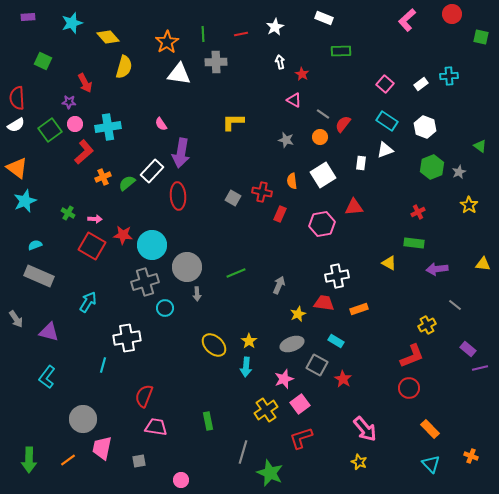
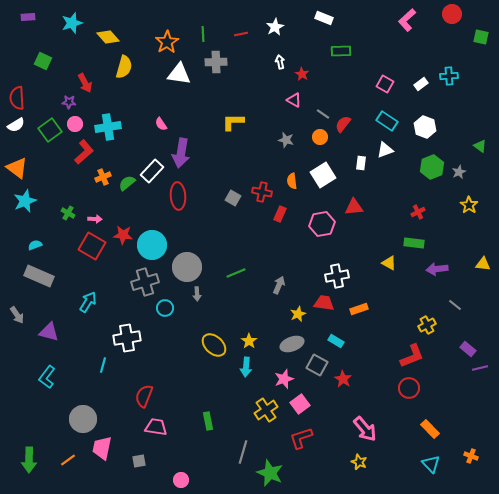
pink square at (385, 84): rotated 12 degrees counterclockwise
gray arrow at (16, 319): moved 1 px right, 4 px up
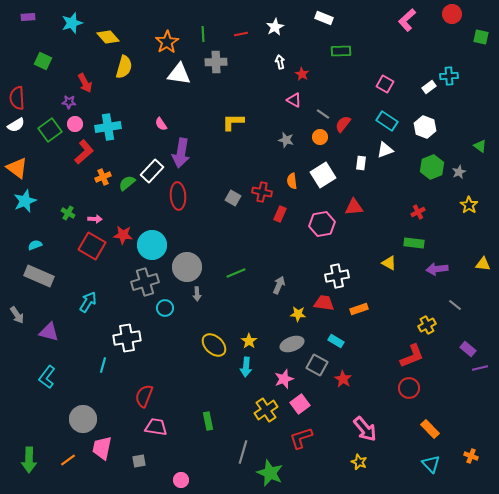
white rectangle at (421, 84): moved 8 px right, 3 px down
yellow star at (298, 314): rotated 28 degrees clockwise
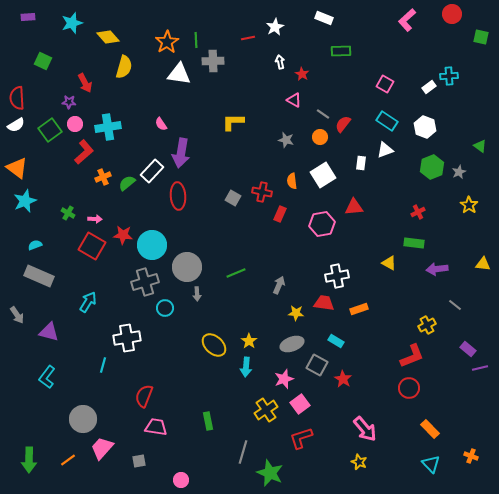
green line at (203, 34): moved 7 px left, 6 px down
red line at (241, 34): moved 7 px right, 4 px down
gray cross at (216, 62): moved 3 px left, 1 px up
yellow star at (298, 314): moved 2 px left, 1 px up
pink trapezoid at (102, 448): rotated 30 degrees clockwise
